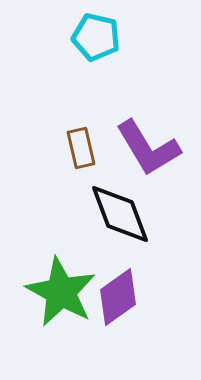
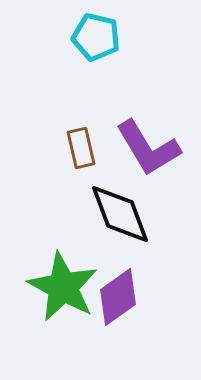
green star: moved 2 px right, 5 px up
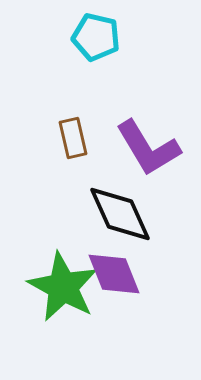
brown rectangle: moved 8 px left, 10 px up
black diamond: rotated 4 degrees counterclockwise
purple diamond: moved 4 px left, 23 px up; rotated 76 degrees counterclockwise
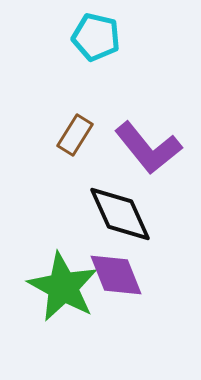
brown rectangle: moved 2 px right, 3 px up; rotated 45 degrees clockwise
purple L-shape: rotated 8 degrees counterclockwise
purple diamond: moved 2 px right, 1 px down
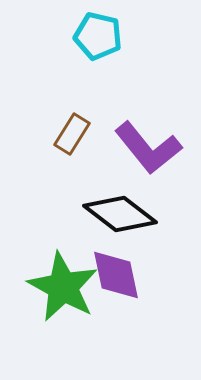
cyan pentagon: moved 2 px right, 1 px up
brown rectangle: moved 3 px left, 1 px up
black diamond: rotated 28 degrees counterclockwise
purple diamond: rotated 10 degrees clockwise
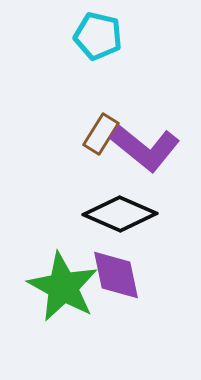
brown rectangle: moved 29 px right
purple L-shape: moved 3 px left; rotated 12 degrees counterclockwise
black diamond: rotated 14 degrees counterclockwise
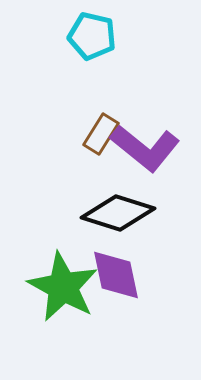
cyan pentagon: moved 6 px left
black diamond: moved 2 px left, 1 px up; rotated 6 degrees counterclockwise
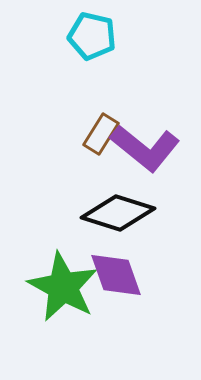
purple diamond: rotated 8 degrees counterclockwise
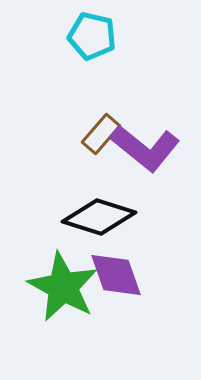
brown rectangle: rotated 9 degrees clockwise
black diamond: moved 19 px left, 4 px down
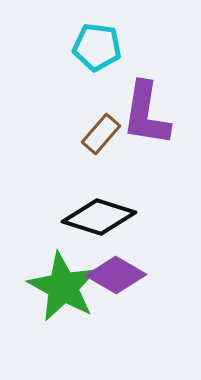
cyan pentagon: moved 5 px right, 11 px down; rotated 6 degrees counterclockwise
purple L-shape: moved 1 px right, 34 px up; rotated 60 degrees clockwise
purple diamond: rotated 40 degrees counterclockwise
